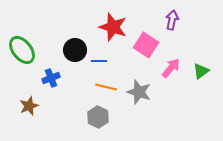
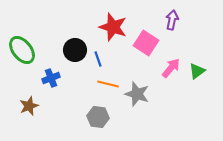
pink square: moved 2 px up
blue line: moved 1 px left, 2 px up; rotated 70 degrees clockwise
green triangle: moved 4 px left
orange line: moved 2 px right, 3 px up
gray star: moved 2 px left, 2 px down
gray hexagon: rotated 20 degrees counterclockwise
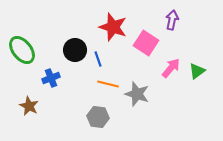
brown star: rotated 24 degrees counterclockwise
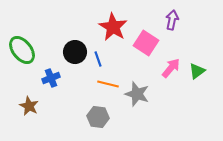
red star: rotated 12 degrees clockwise
black circle: moved 2 px down
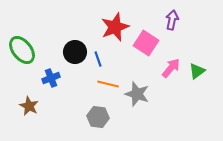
red star: moved 2 px right; rotated 20 degrees clockwise
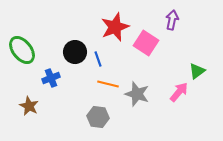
pink arrow: moved 8 px right, 24 px down
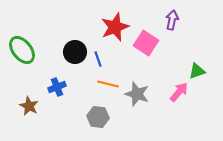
green triangle: rotated 18 degrees clockwise
blue cross: moved 6 px right, 9 px down
